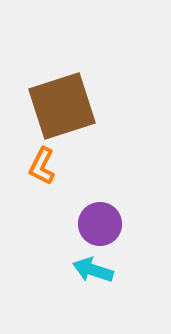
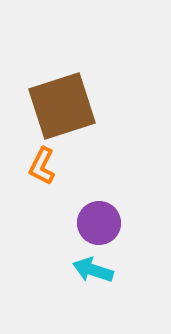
purple circle: moved 1 px left, 1 px up
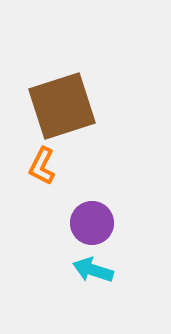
purple circle: moved 7 px left
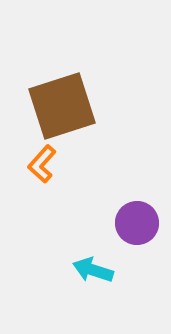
orange L-shape: moved 2 px up; rotated 15 degrees clockwise
purple circle: moved 45 px right
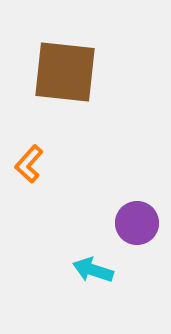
brown square: moved 3 px right, 34 px up; rotated 24 degrees clockwise
orange L-shape: moved 13 px left
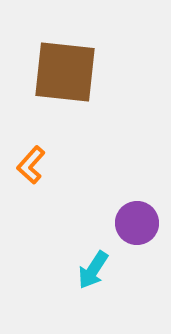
orange L-shape: moved 2 px right, 1 px down
cyan arrow: rotated 75 degrees counterclockwise
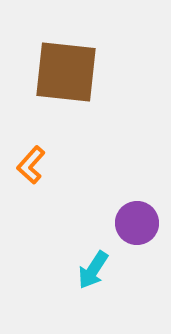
brown square: moved 1 px right
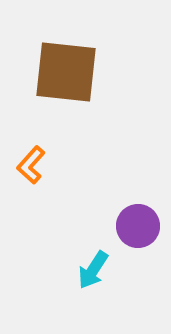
purple circle: moved 1 px right, 3 px down
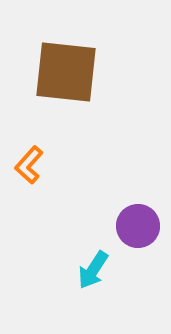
orange L-shape: moved 2 px left
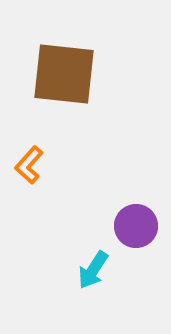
brown square: moved 2 px left, 2 px down
purple circle: moved 2 px left
